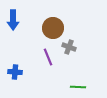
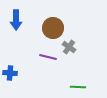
blue arrow: moved 3 px right
gray cross: rotated 16 degrees clockwise
purple line: rotated 54 degrees counterclockwise
blue cross: moved 5 px left, 1 px down
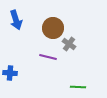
blue arrow: rotated 18 degrees counterclockwise
gray cross: moved 3 px up
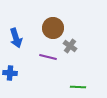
blue arrow: moved 18 px down
gray cross: moved 1 px right, 2 px down
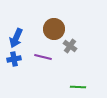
brown circle: moved 1 px right, 1 px down
blue arrow: rotated 42 degrees clockwise
purple line: moved 5 px left
blue cross: moved 4 px right, 14 px up; rotated 16 degrees counterclockwise
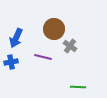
blue cross: moved 3 px left, 3 px down
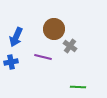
blue arrow: moved 1 px up
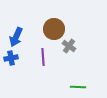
gray cross: moved 1 px left
purple line: rotated 72 degrees clockwise
blue cross: moved 4 px up
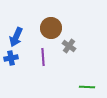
brown circle: moved 3 px left, 1 px up
green line: moved 9 px right
